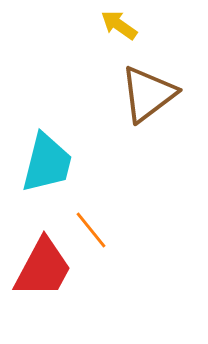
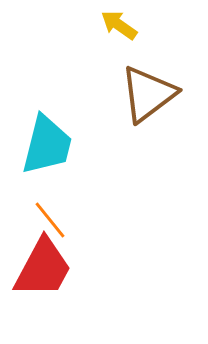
cyan trapezoid: moved 18 px up
orange line: moved 41 px left, 10 px up
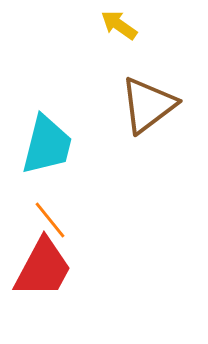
brown triangle: moved 11 px down
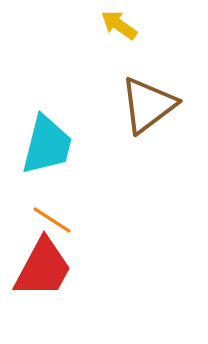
orange line: moved 2 px right; rotated 18 degrees counterclockwise
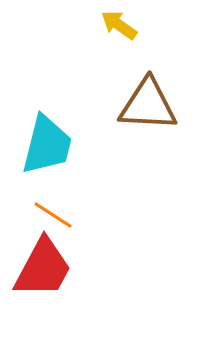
brown triangle: rotated 40 degrees clockwise
orange line: moved 1 px right, 5 px up
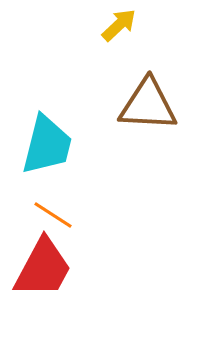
yellow arrow: rotated 102 degrees clockwise
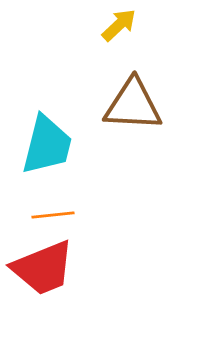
brown triangle: moved 15 px left
orange line: rotated 39 degrees counterclockwise
red trapezoid: rotated 40 degrees clockwise
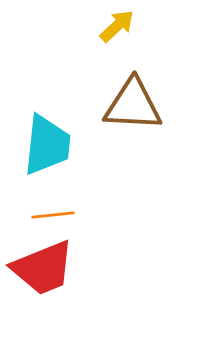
yellow arrow: moved 2 px left, 1 px down
cyan trapezoid: rotated 8 degrees counterclockwise
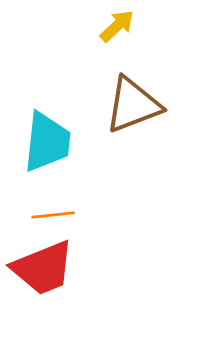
brown triangle: rotated 24 degrees counterclockwise
cyan trapezoid: moved 3 px up
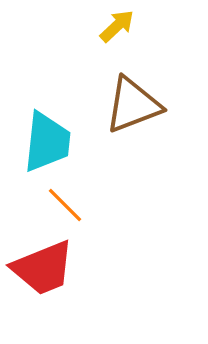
orange line: moved 12 px right, 10 px up; rotated 51 degrees clockwise
